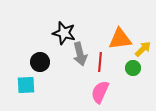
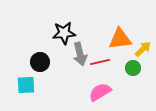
black star: rotated 20 degrees counterclockwise
red line: rotated 72 degrees clockwise
pink semicircle: rotated 35 degrees clockwise
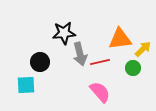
pink semicircle: rotated 80 degrees clockwise
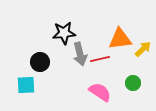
red line: moved 3 px up
green circle: moved 15 px down
pink semicircle: rotated 15 degrees counterclockwise
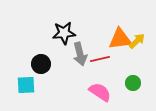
yellow arrow: moved 6 px left, 8 px up
black circle: moved 1 px right, 2 px down
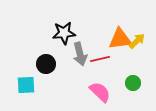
black circle: moved 5 px right
pink semicircle: rotated 10 degrees clockwise
